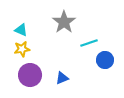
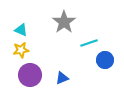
yellow star: moved 1 px left, 1 px down
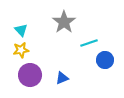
cyan triangle: rotated 24 degrees clockwise
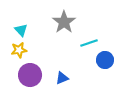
yellow star: moved 2 px left
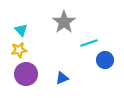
purple circle: moved 4 px left, 1 px up
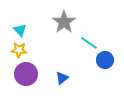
cyan triangle: moved 1 px left
cyan line: rotated 54 degrees clockwise
yellow star: rotated 14 degrees clockwise
blue triangle: rotated 16 degrees counterclockwise
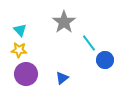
cyan line: rotated 18 degrees clockwise
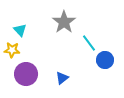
yellow star: moved 7 px left
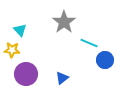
cyan line: rotated 30 degrees counterclockwise
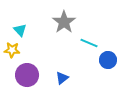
blue circle: moved 3 px right
purple circle: moved 1 px right, 1 px down
